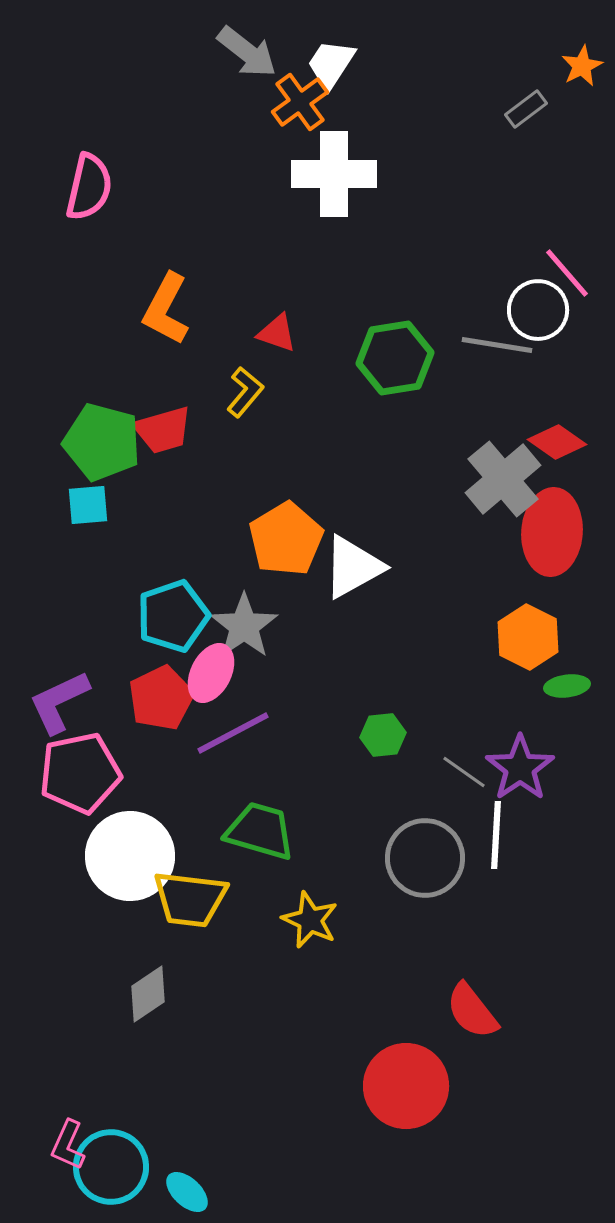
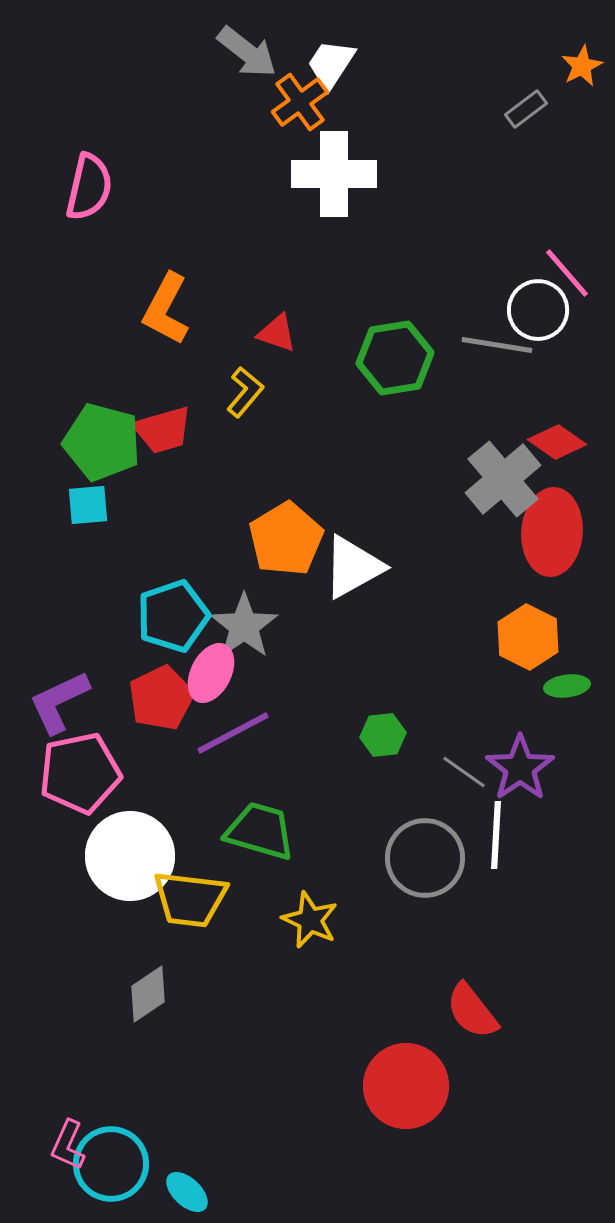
cyan circle at (111, 1167): moved 3 px up
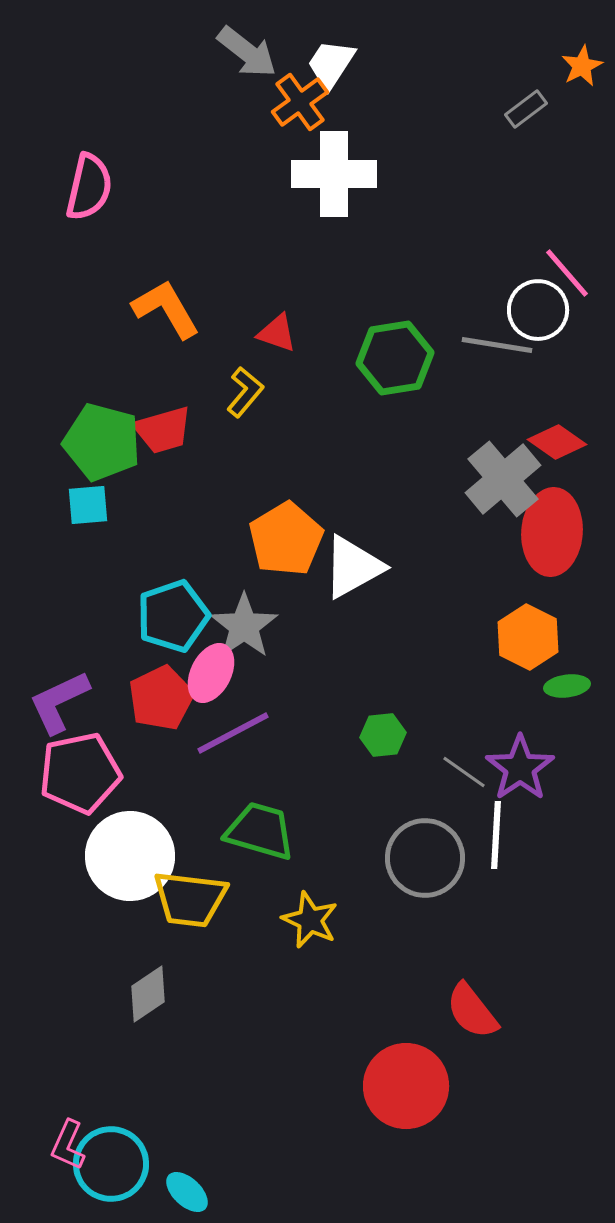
orange L-shape at (166, 309): rotated 122 degrees clockwise
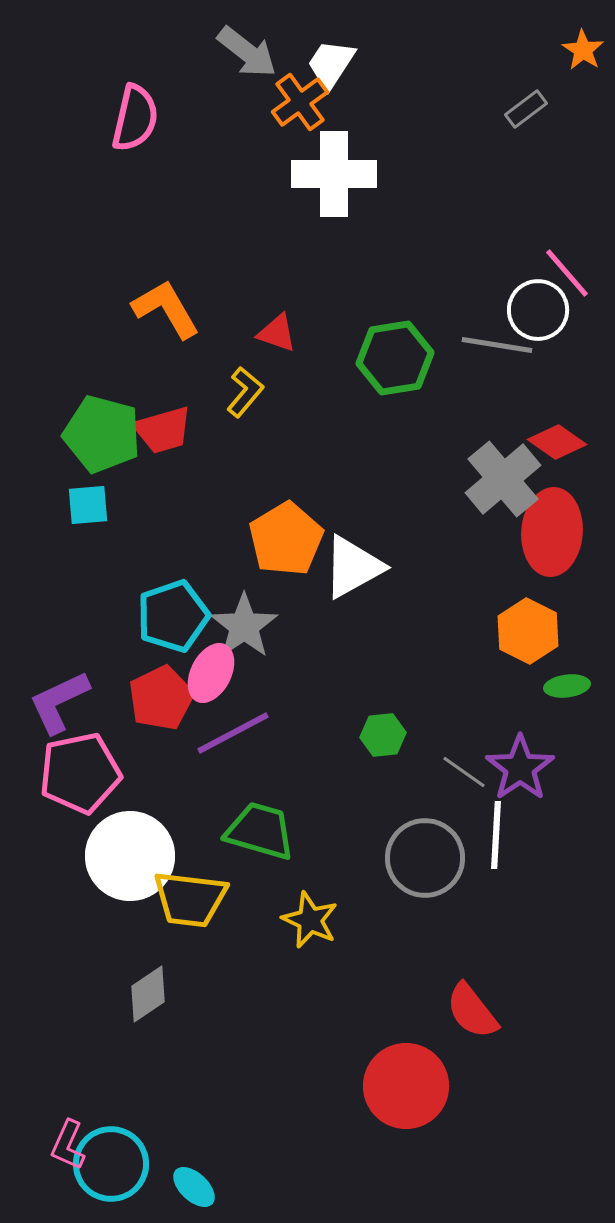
orange star at (582, 66): moved 1 px right, 16 px up; rotated 12 degrees counterclockwise
pink semicircle at (89, 187): moved 46 px right, 69 px up
green pentagon at (102, 442): moved 8 px up
orange hexagon at (528, 637): moved 6 px up
cyan ellipse at (187, 1192): moved 7 px right, 5 px up
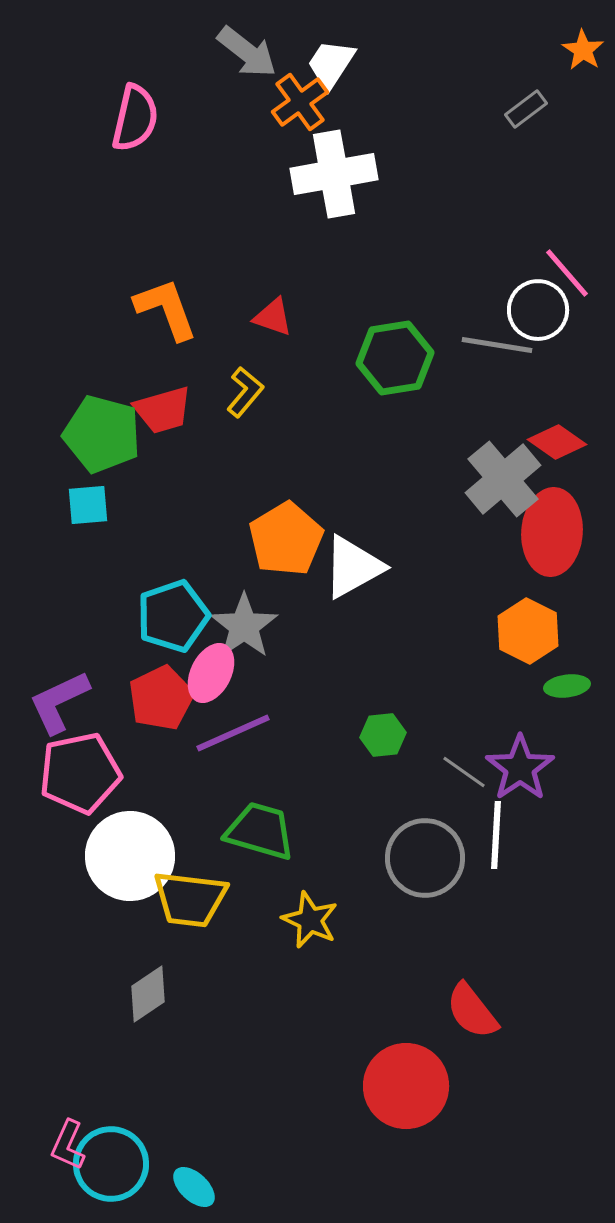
white cross at (334, 174): rotated 10 degrees counterclockwise
orange L-shape at (166, 309): rotated 10 degrees clockwise
red triangle at (277, 333): moved 4 px left, 16 px up
red trapezoid at (163, 430): moved 20 px up
purple line at (233, 733): rotated 4 degrees clockwise
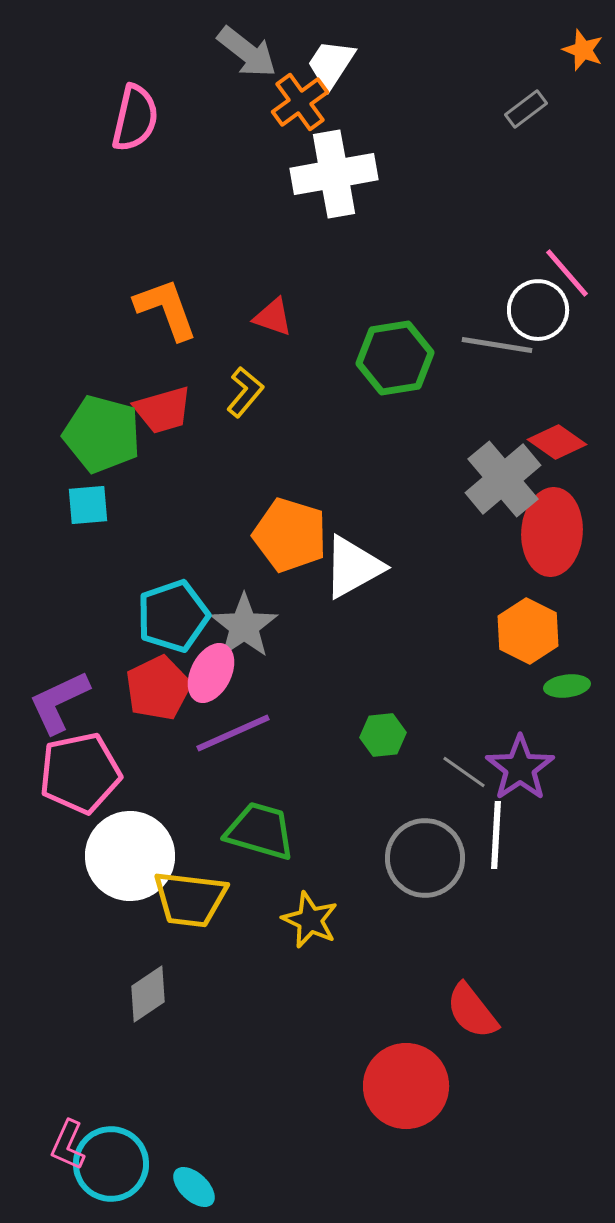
orange star at (583, 50): rotated 12 degrees counterclockwise
orange pentagon at (286, 539): moved 4 px right, 4 px up; rotated 24 degrees counterclockwise
red pentagon at (161, 698): moved 3 px left, 10 px up
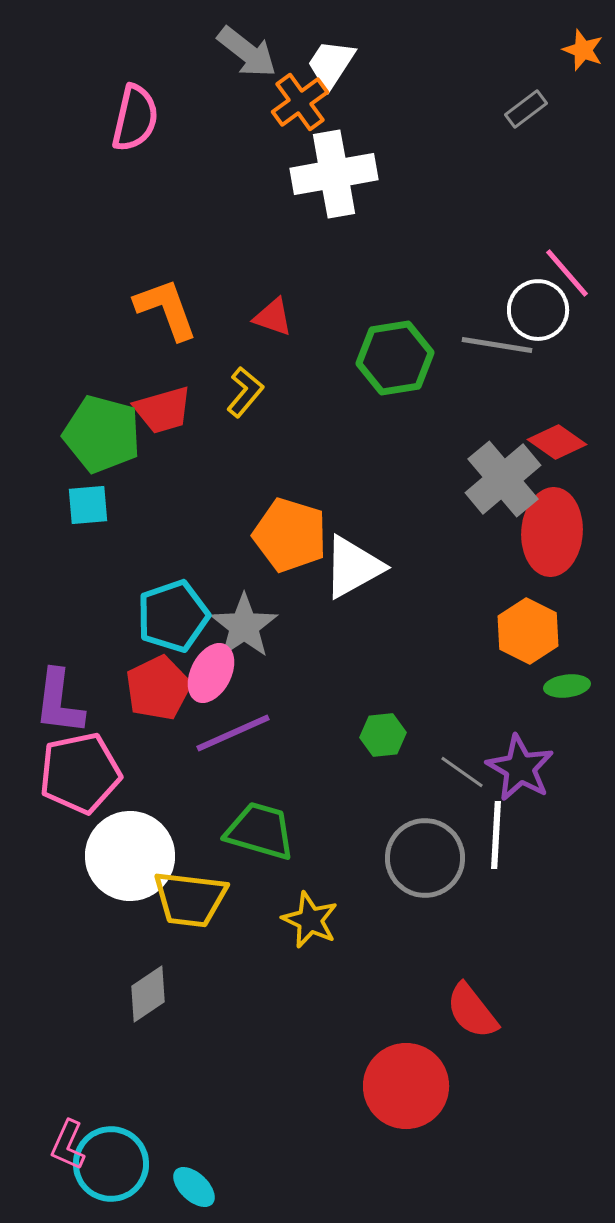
purple L-shape at (59, 702): rotated 58 degrees counterclockwise
purple star at (520, 768): rotated 8 degrees counterclockwise
gray line at (464, 772): moved 2 px left
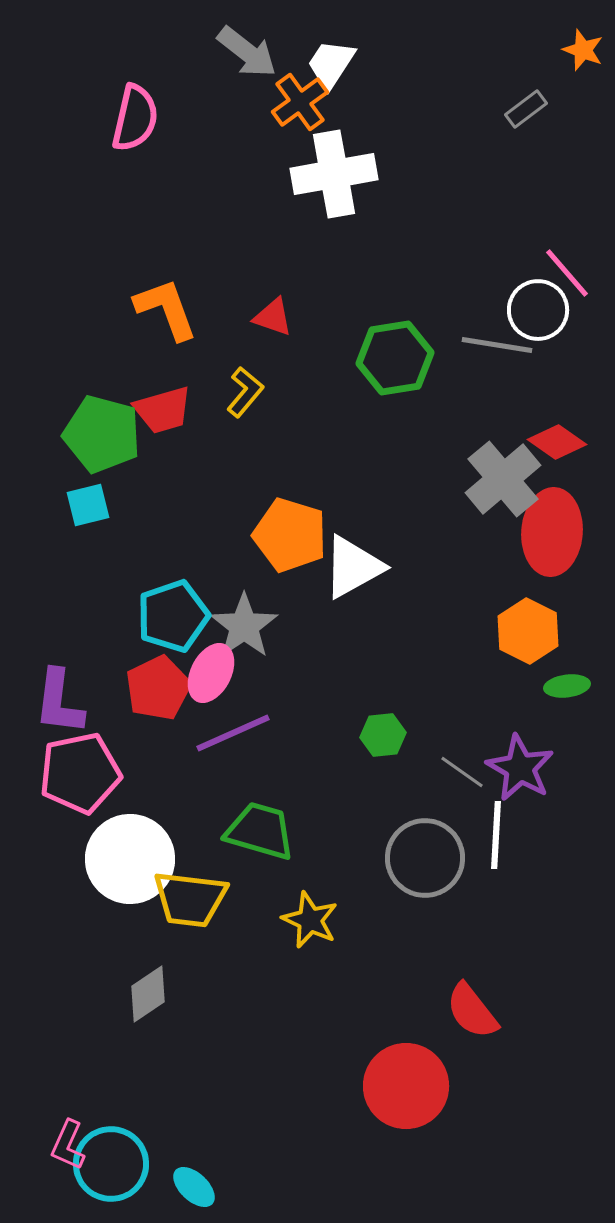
cyan square at (88, 505): rotated 9 degrees counterclockwise
white circle at (130, 856): moved 3 px down
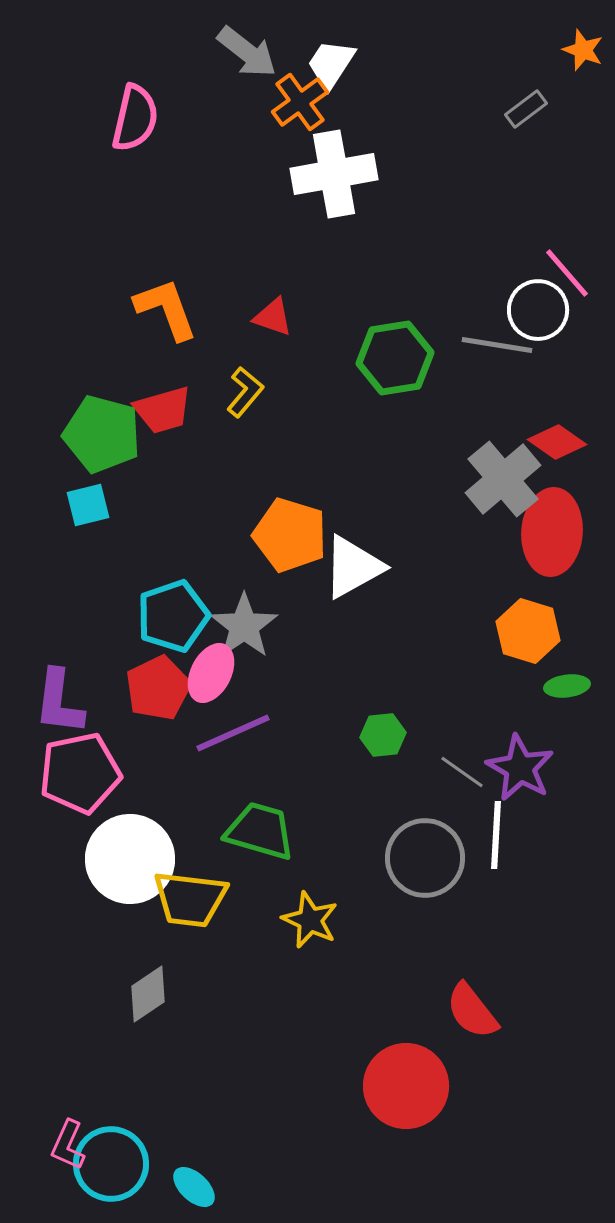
orange hexagon at (528, 631): rotated 10 degrees counterclockwise
